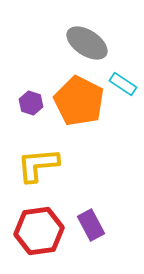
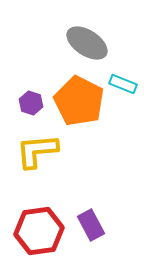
cyan rectangle: rotated 12 degrees counterclockwise
yellow L-shape: moved 1 px left, 14 px up
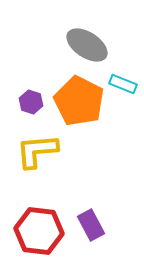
gray ellipse: moved 2 px down
purple hexagon: moved 1 px up
red hexagon: rotated 15 degrees clockwise
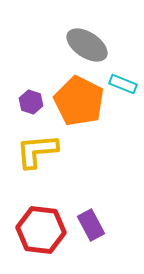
red hexagon: moved 2 px right, 1 px up
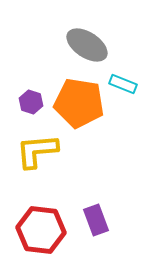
orange pentagon: moved 2 px down; rotated 18 degrees counterclockwise
purple rectangle: moved 5 px right, 5 px up; rotated 8 degrees clockwise
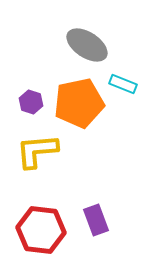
orange pentagon: rotated 21 degrees counterclockwise
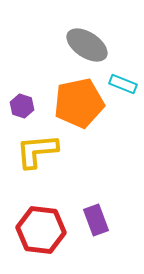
purple hexagon: moved 9 px left, 4 px down
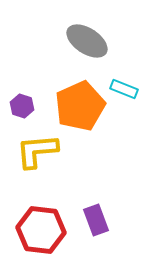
gray ellipse: moved 4 px up
cyan rectangle: moved 1 px right, 5 px down
orange pentagon: moved 1 px right, 3 px down; rotated 12 degrees counterclockwise
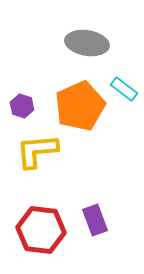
gray ellipse: moved 2 px down; rotated 24 degrees counterclockwise
cyan rectangle: rotated 16 degrees clockwise
purple rectangle: moved 1 px left
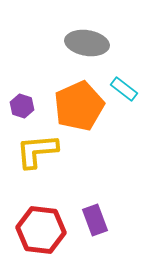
orange pentagon: moved 1 px left
